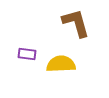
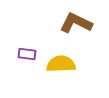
brown L-shape: rotated 48 degrees counterclockwise
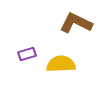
purple rectangle: rotated 24 degrees counterclockwise
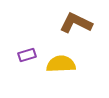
purple rectangle: moved 1 px down
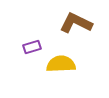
purple rectangle: moved 5 px right, 8 px up
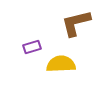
brown L-shape: rotated 40 degrees counterclockwise
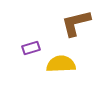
purple rectangle: moved 1 px left, 1 px down
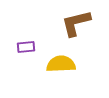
purple rectangle: moved 5 px left, 1 px up; rotated 12 degrees clockwise
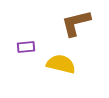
yellow semicircle: rotated 16 degrees clockwise
